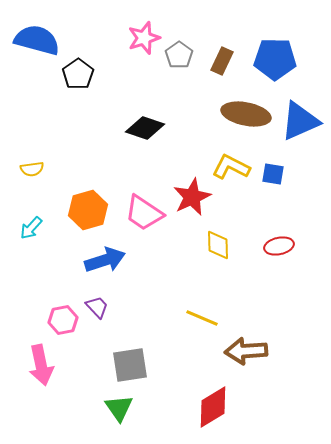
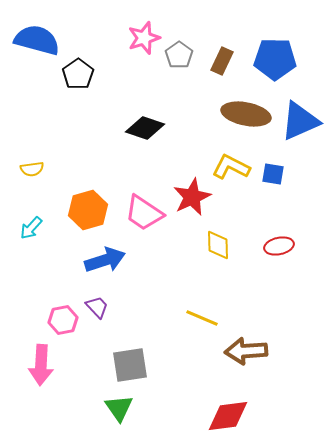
pink arrow: rotated 15 degrees clockwise
red diamond: moved 15 px right, 9 px down; rotated 24 degrees clockwise
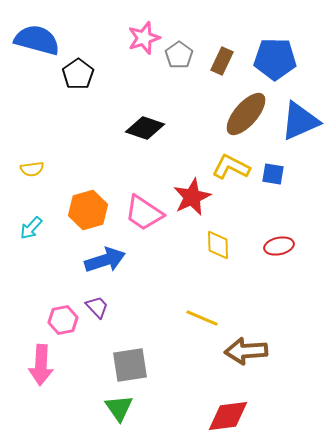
brown ellipse: rotated 60 degrees counterclockwise
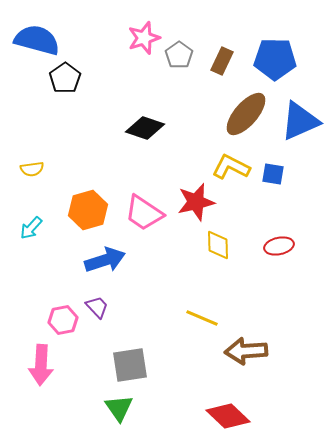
black pentagon: moved 13 px left, 4 px down
red star: moved 4 px right, 5 px down; rotated 12 degrees clockwise
red diamond: rotated 51 degrees clockwise
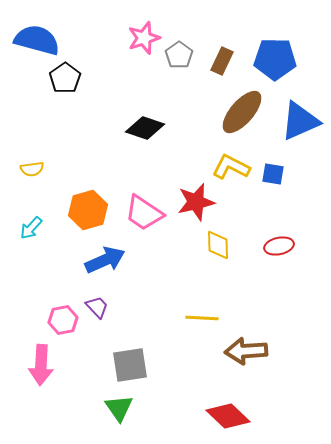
brown ellipse: moved 4 px left, 2 px up
blue arrow: rotated 6 degrees counterclockwise
yellow line: rotated 20 degrees counterclockwise
